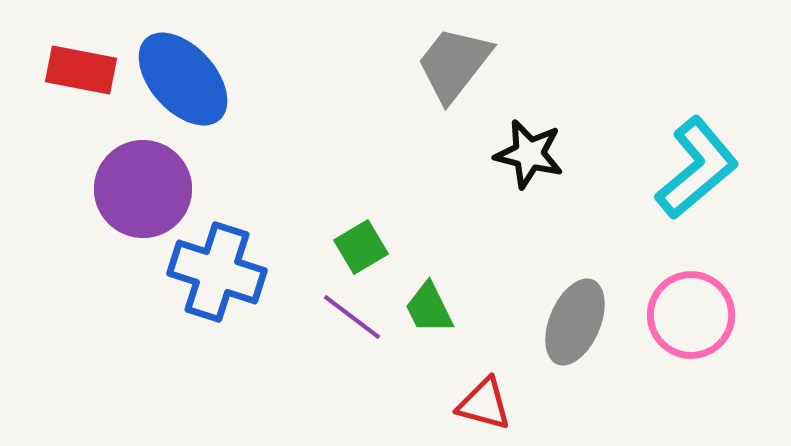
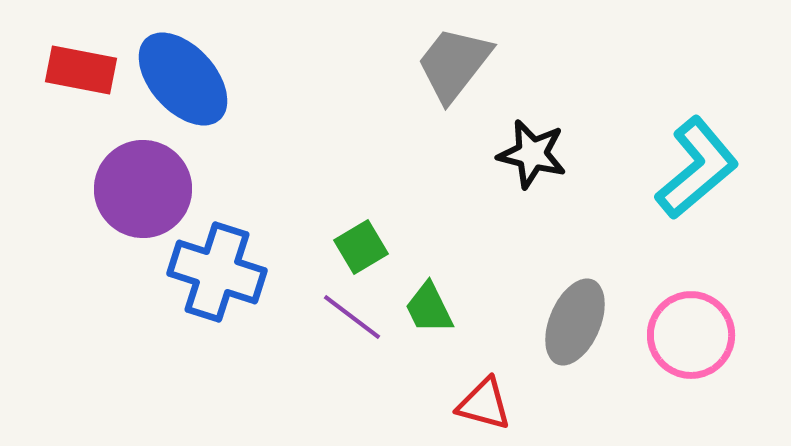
black star: moved 3 px right
pink circle: moved 20 px down
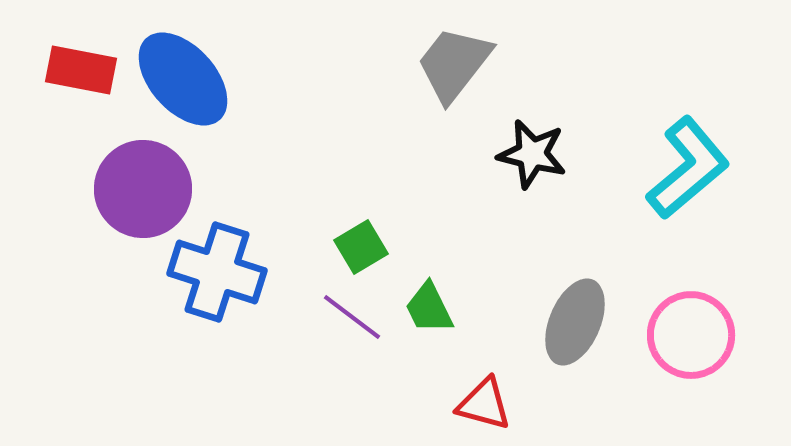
cyan L-shape: moved 9 px left
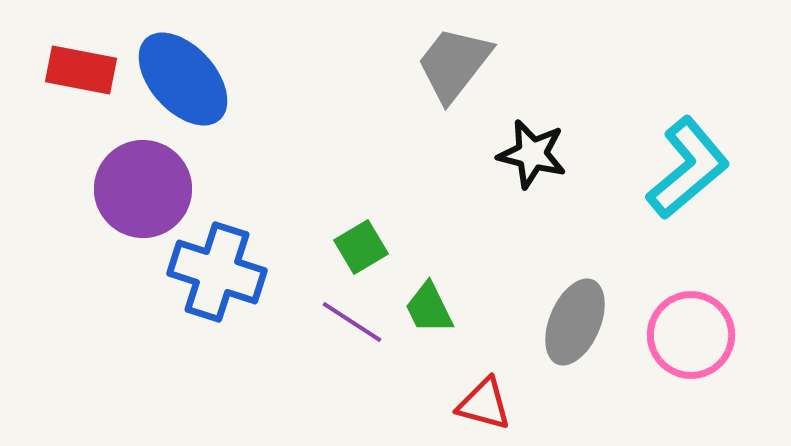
purple line: moved 5 px down; rotated 4 degrees counterclockwise
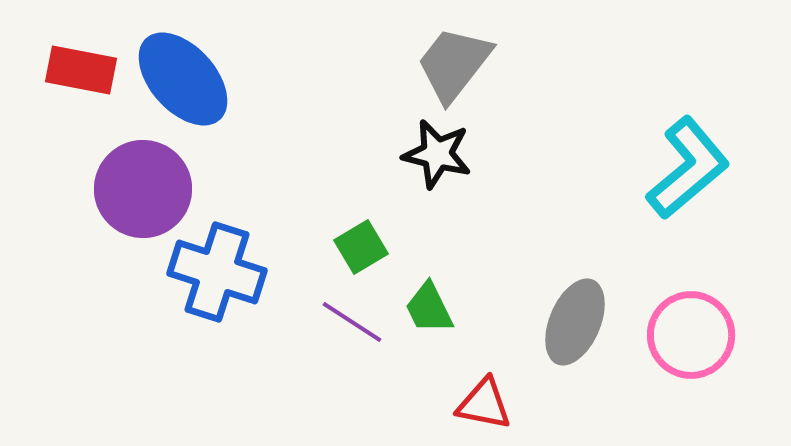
black star: moved 95 px left
red triangle: rotated 4 degrees counterclockwise
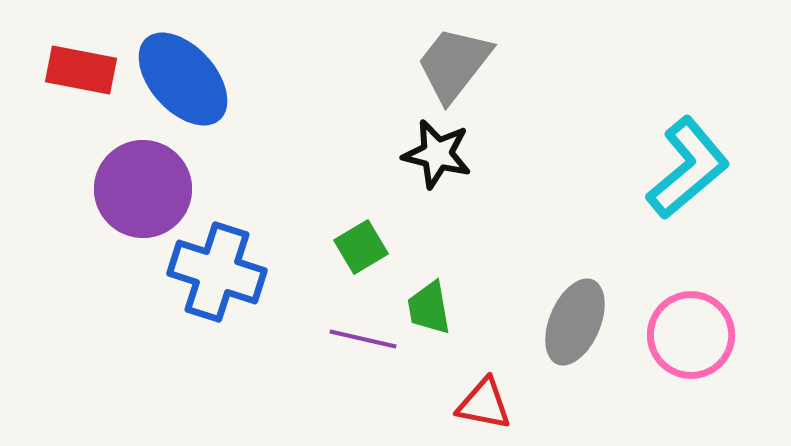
green trapezoid: rotated 16 degrees clockwise
purple line: moved 11 px right, 17 px down; rotated 20 degrees counterclockwise
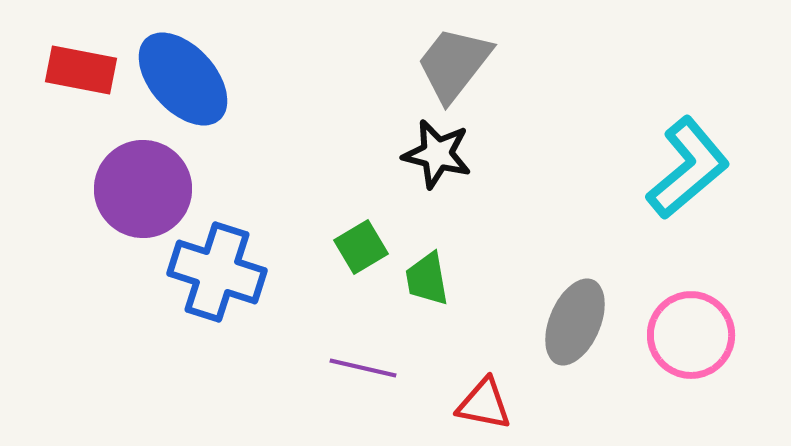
green trapezoid: moved 2 px left, 29 px up
purple line: moved 29 px down
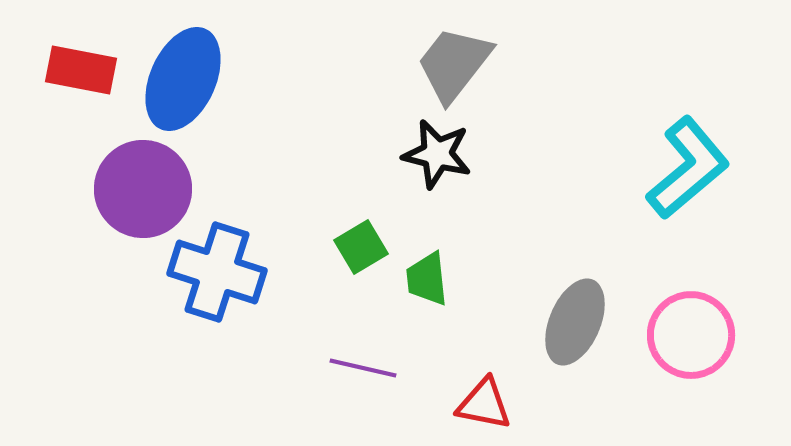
blue ellipse: rotated 66 degrees clockwise
green trapezoid: rotated 4 degrees clockwise
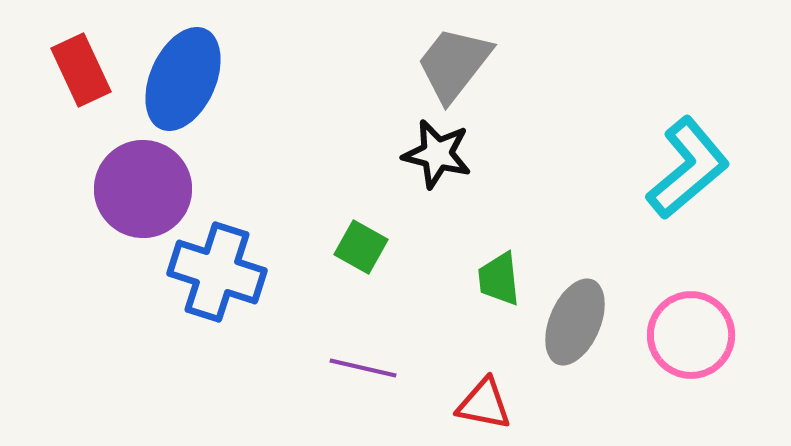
red rectangle: rotated 54 degrees clockwise
green square: rotated 30 degrees counterclockwise
green trapezoid: moved 72 px right
